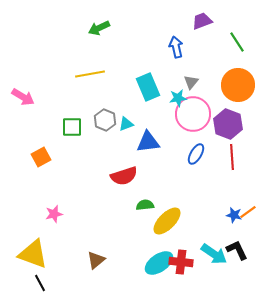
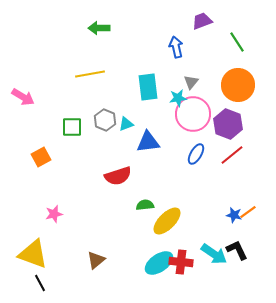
green arrow: rotated 25 degrees clockwise
cyan rectangle: rotated 16 degrees clockwise
red line: moved 2 px up; rotated 55 degrees clockwise
red semicircle: moved 6 px left
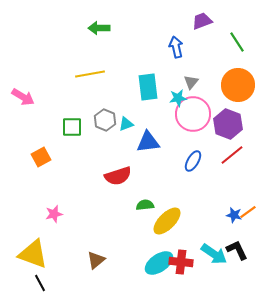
blue ellipse: moved 3 px left, 7 px down
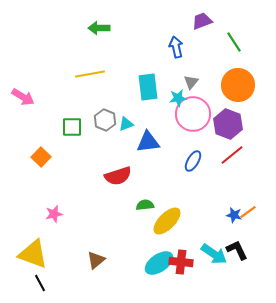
green line: moved 3 px left
orange square: rotated 18 degrees counterclockwise
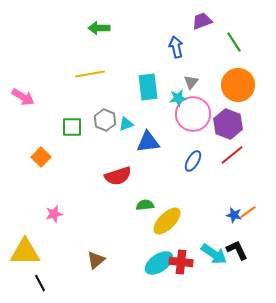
yellow triangle: moved 8 px left, 2 px up; rotated 20 degrees counterclockwise
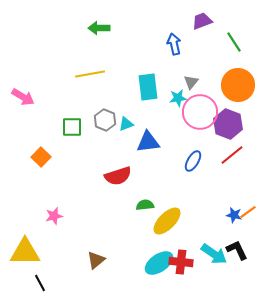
blue arrow: moved 2 px left, 3 px up
pink circle: moved 7 px right, 2 px up
pink star: moved 2 px down
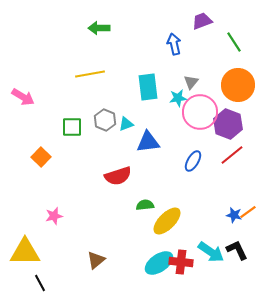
cyan arrow: moved 3 px left, 2 px up
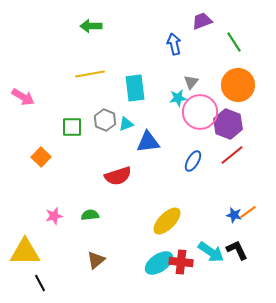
green arrow: moved 8 px left, 2 px up
cyan rectangle: moved 13 px left, 1 px down
green semicircle: moved 55 px left, 10 px down
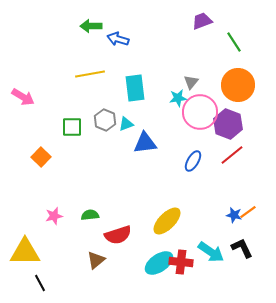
blue arrow: moved 56 px left, 5 px up; rotated 60 degrees counterclockwise
blue triangle: moved 3 px left, 1 px down
red semicircle: moved 59 px down
black L-shape: moved 5 px right, 2 px up
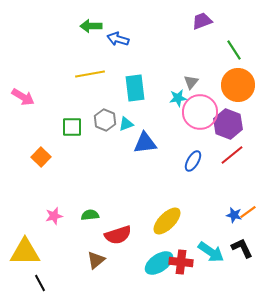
green line: moved 8 px down
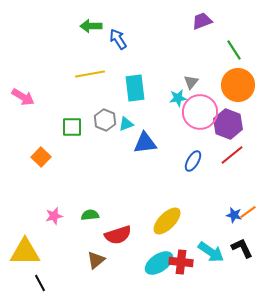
blue arrow: rotated 40 degrees clockwise
